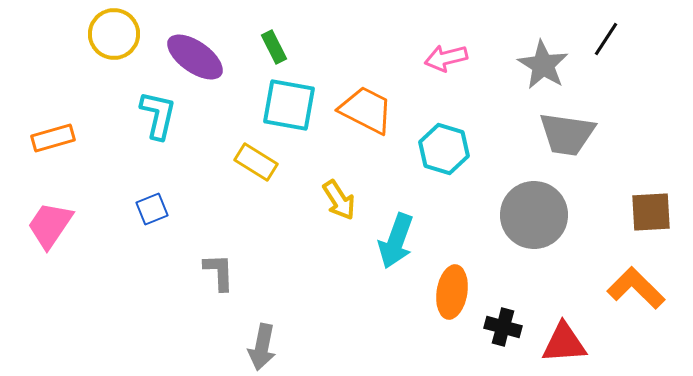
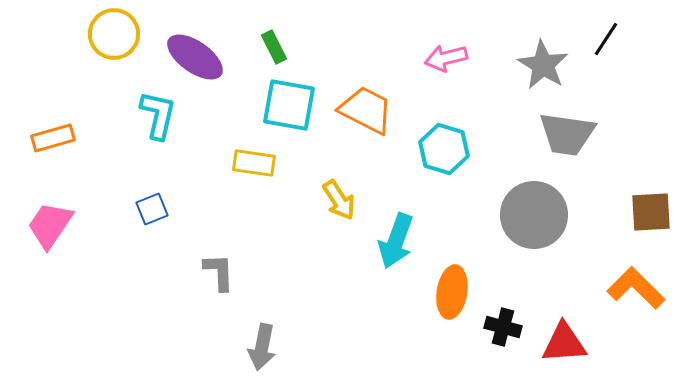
yellow rectangle: moved 2 px left, 1 px down; rotated 24 degrees counterclockwise
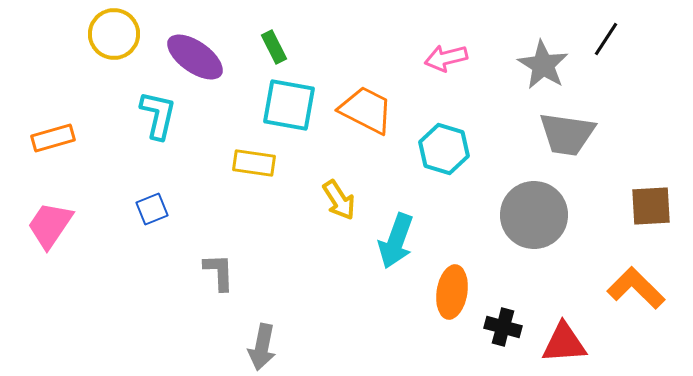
brown square: moved 6 px up
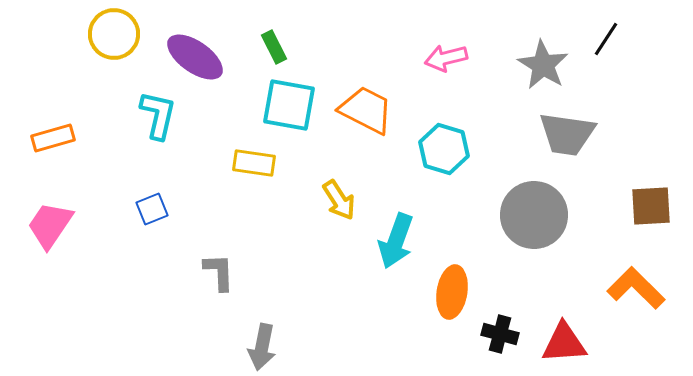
black cross: moved 3 px left, 7 px down
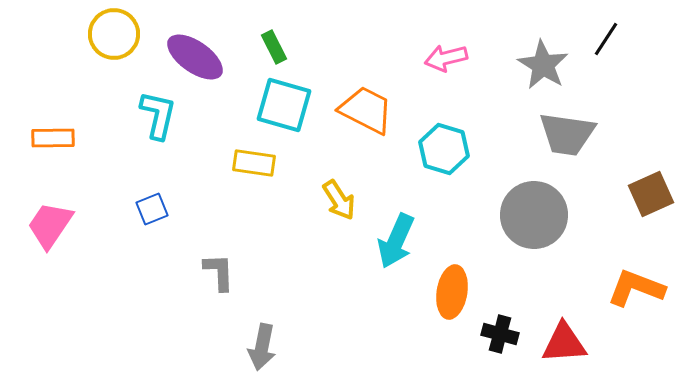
cyan square: moved 5 px left; rotated 6 degrees clockwise
orange rectangle: rotated 15 degrees clockwise
brown square: moved 12 px up; rotated 21 degrees counterclockwise
cyan arrow: rotated 4 degrees clockwise
orange L-shape: rotated 24 degrees counterclockwise
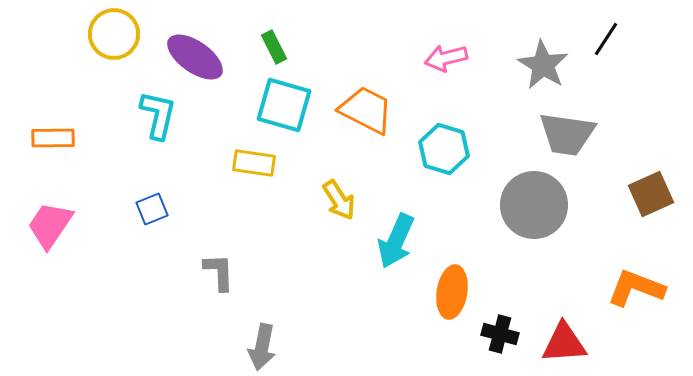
gray circle: moved 10 px up
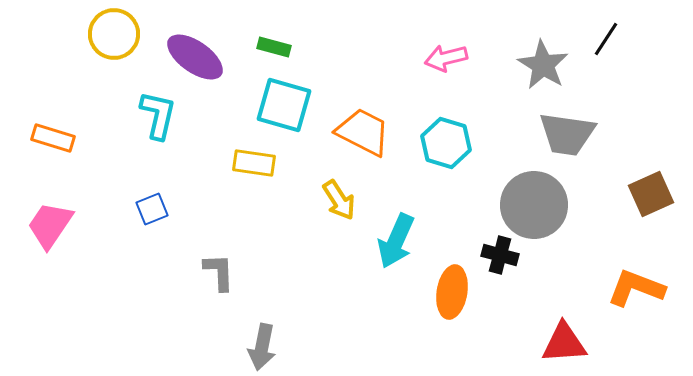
green rectangle: rotated 48 degrees counterclockwise
orange trapezoid: moved 3 px left, 22 px down
orange rectangle: rotated 18 degrees clockwise
cyan hexagon: moved 2 px right, 6 px up
black cross: moved 79 px up
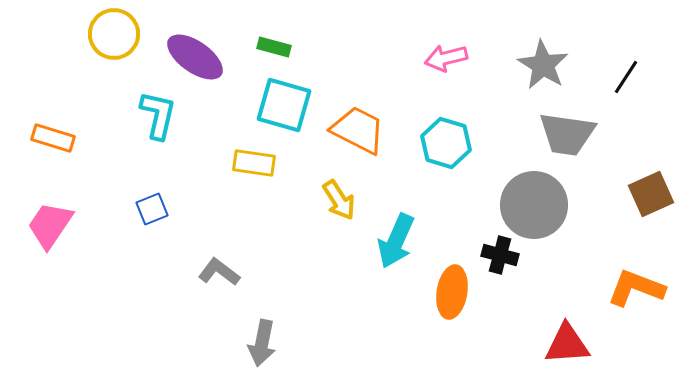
black line: moved 20 px right, 38 px down
orange trapezoid: moved 5 px left, 2 px up
gray L-shape: rotated 51 degrees counterclockwise
red triangle: moved 3 px right, 1 px down
gray arrow: moved 4 px up
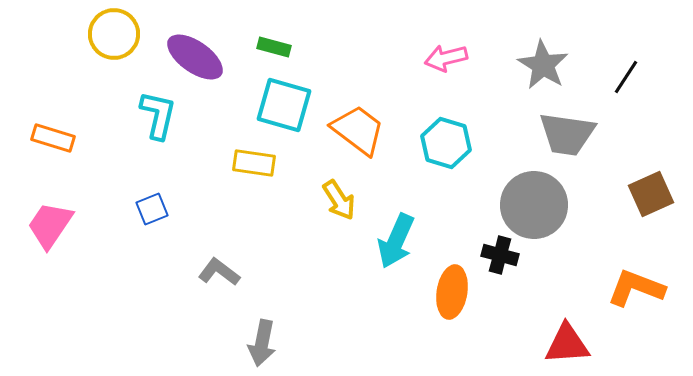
orange trapezoid: rotated 10 degrees clockwise
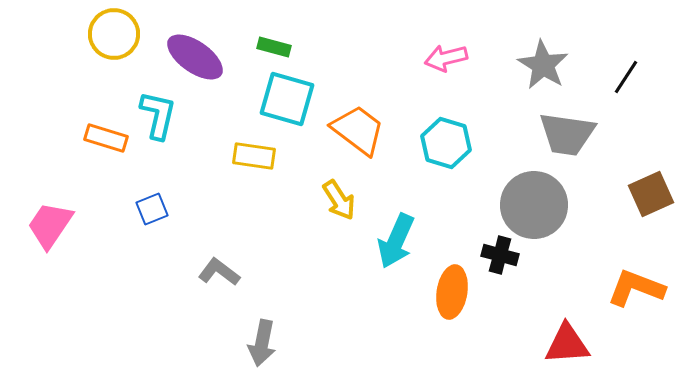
cyan square: moved 3 px right, 6 px up
orange rectangle: moved 53 px right
yellow rectangle: moved 7 px up
